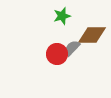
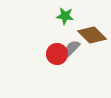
green star: moved 3 px right; rotated 24 degrees clockwise
brown diamond: rotated 44 degrees clockwise
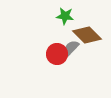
brown diamond: moved 5 px left
gray semicircle: moved 1 px left
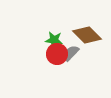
green star: moved 11 px left, 24 px down
gray semicircle: moved 5 px down
